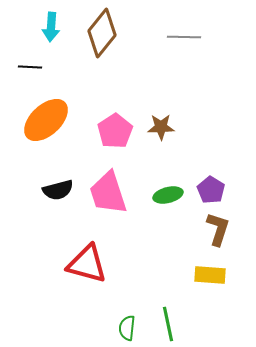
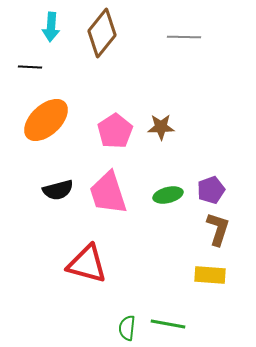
purple pentagon: rotated 20 degrees clockwise
green line: rotated 68 degrees counterclockwise
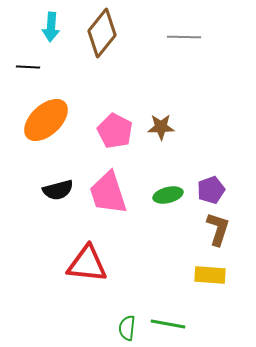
black line: moved 2 px left
pink pentagon: rotated 12 degrees counterclockwise
red triangle: rotated 9 degrees counterclockwise
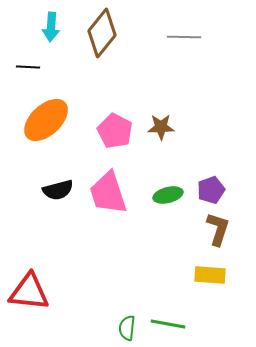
red triangle: moved 58 px left, 28 px down
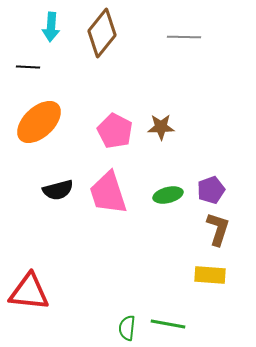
orange ellipse: moved 7 px left, 2 px down
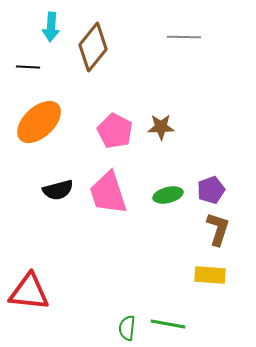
brown diamond: moved 9 px left, 14 px down
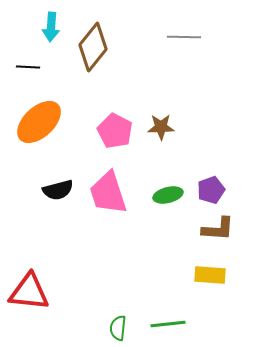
brown L-shape: rotated 76 degrees clockwise
green line: rotated 16 degrees counterclockwise
green semicircle: moved 9 px left
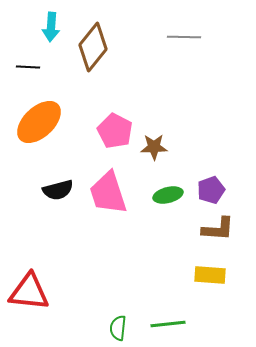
brown star: moved 7 px left, 20 px down
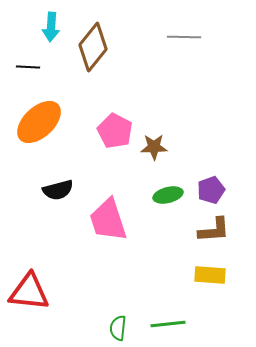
pink trapezoid: moved 27 px down
brown L-shape: moved 4 px left, 1 px down; rotated 8 degrees counterclockwise
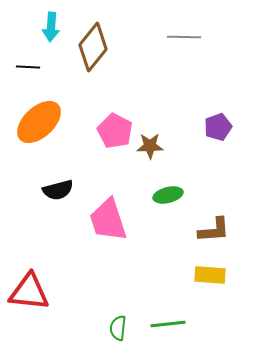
brown star: moved 4 px left, 1 px up
purple pentagon: moved 7 px right, 63 px up
